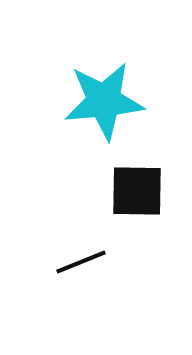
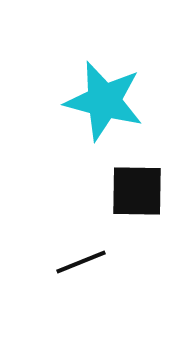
cyan star: rotated 20 degrees clockwise
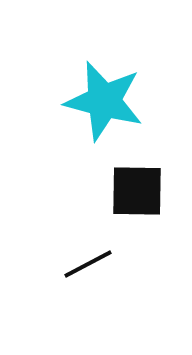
black line: moved 7 px right, 2 px down; rotated 6 degrees counterclockwise
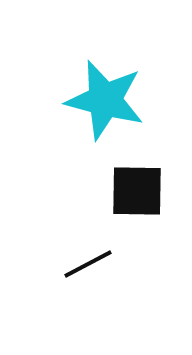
cyan star: moved 1 px right, 1 px up
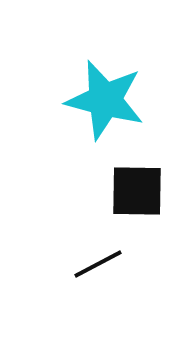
black line: moved 10 px right
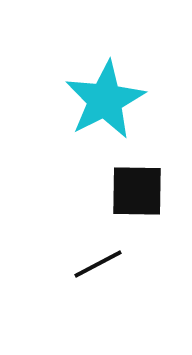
cyan star: rotated 30 degrees clockwise
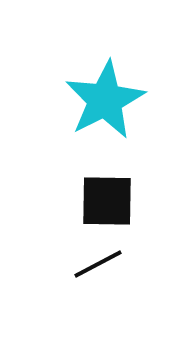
black square: moved 30 px left, 10 px down
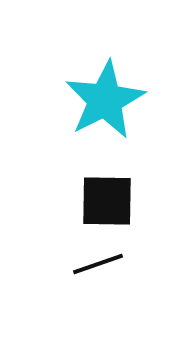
black line: rotated 9 degrees clockwise
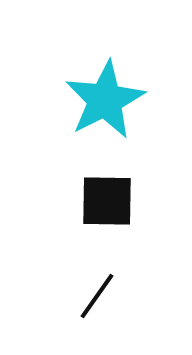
black line: moved 1 px left, 32 px down; rotated 36 degrees counterclockwise
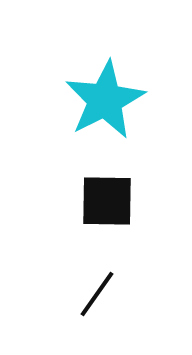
black line: moved 2 px up
